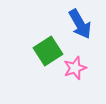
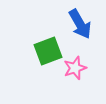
green square: rotated 12 degrees clockwise
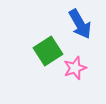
green square: rotated 12 degrees counterclockwise
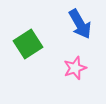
green square: moved 20 px left, 7 px up
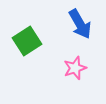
green square: moved 1 px left, 3 px up
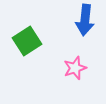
blue arrow: moved 5 px right, 4 px up; rotated 36 degrees clockwise
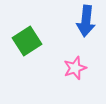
blue arrow: moved 1 px right, 1 px down
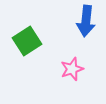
pink star: moved 3 px left, 1 px down
